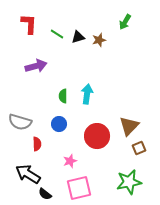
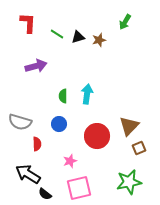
red L-shape: moved 1 px left, 1 px up
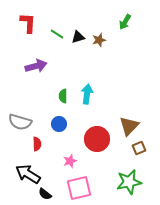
red circle: moved 3 px down
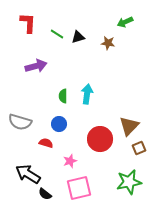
green arrow: rotated 35 degrees clockwise
brown star: moved 9 px right, 3 px down; rotated 24 degrees clockwise
red circle: moved 3 px right
red semicircle: moved 9 px right, 1 px up; rotated 72 degrees counterclockwise
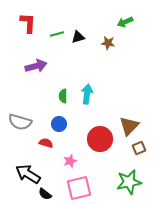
green line: rotated 48 degrees counterclockwise
